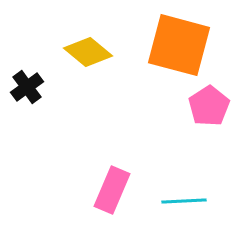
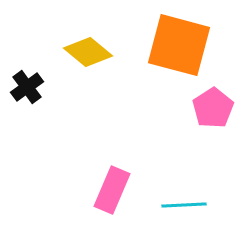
pink pentagon: moved 4 px right, 2 px down
cyan line: moved 4 px down
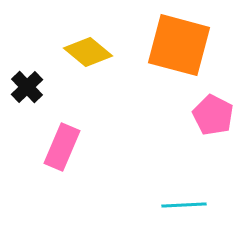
black cross: rotated 8 degrees counterclockwise
pink pentagon: moved 7 px down; rotated 12 degrees counterclockwise
pink rectangle: moved 50 px left, 43 px up
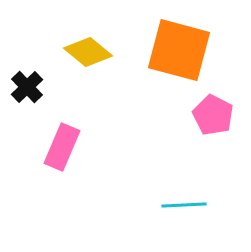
orange square: moved 5 px down
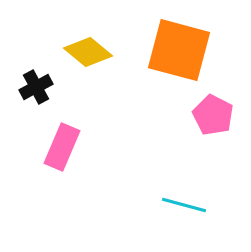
black cross: moved 9 px right; rotated 16 degrees clockwise
cyan line: rotated 18 degrees clockwise
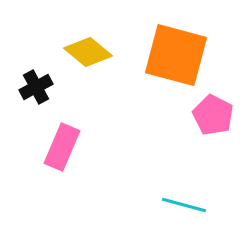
orange square: moved 3 px left, 5 px down
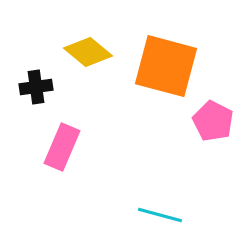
orange square: moved 10 px left, 11 px down
black cross: rotated 20 degrees clockwise
pink pentagon: moved 6 px down
cyan line: moved 24 px left, 10 px down
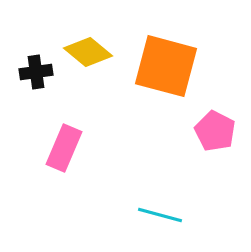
black cross: moved 15 px up
pink pentagon: moved 2 px right, 10 px down
pink rectangle: moved 2 px right, 1 px down
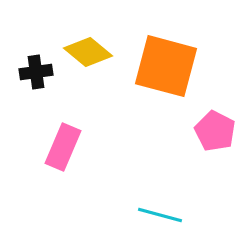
pink rectangle: moved 1 px left, 1 px up
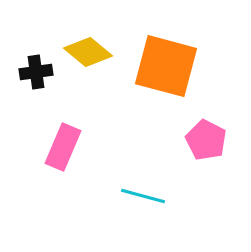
pink pentagon: moved 9 px left, 9 px down
cyan line: moved 17 px left, 19 px up
